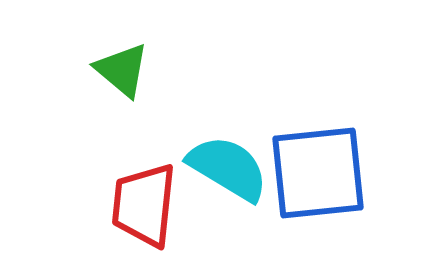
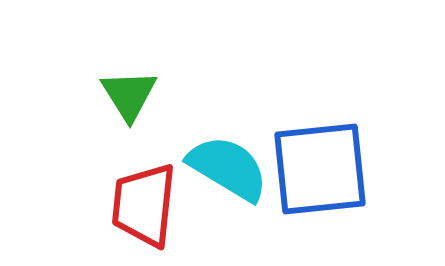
green triangle: moved 7 px right, 25 px down; rotated 18 degrees clockwise
blue square: moved 2 px right, 4 px up
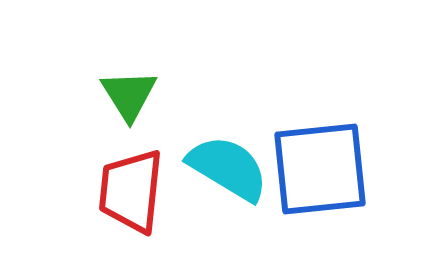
red trapezoid: moved 13 px left, 14 px up
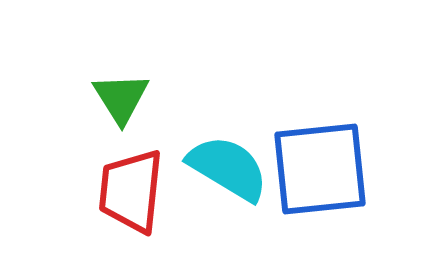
green triangle: moved 8 px left, 3 px down
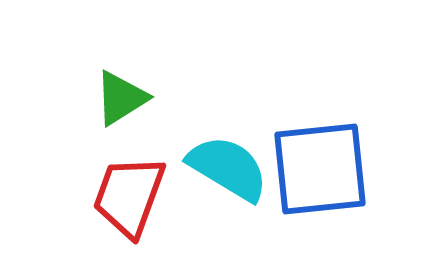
green triangle: rotated 30 degrees clockwise
red trapezoid: moved 2 px left, 5 px down; rotated 14 degrees clockwise
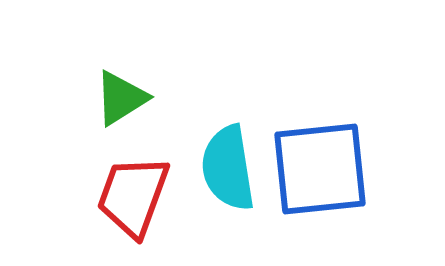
cyan semicircle: rotated 130 degrees counterclockwise
red trapezoid: moved 4 px right
